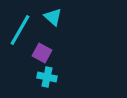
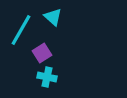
cyan line: moved 1 px right
purple square: rotated 30 degrees clockwise
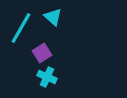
cyan line: moved 2 px up
cyan cross: rotated 12 degrees clockwise
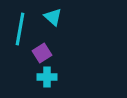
cyan line: moved 1 px left, 1 px down; rotated 20 degrees counterclockwise
cyan cross: rotated 24 degrees counterclockwise
